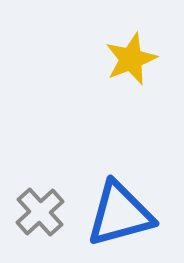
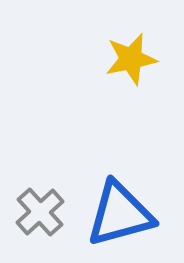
yellow star: rotated 10 degrees clockwise
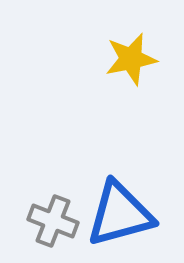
gray cross: moved 13 px right, 9 px down; rotated 27 degrees counterclockwise
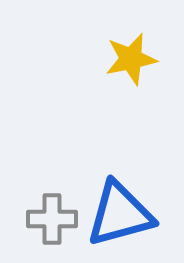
gray cross: moved 1 px left, 2 px up; rotated 21 degrees counterclockwise
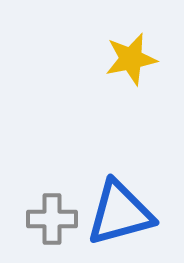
blue triangle: moved 1 px up
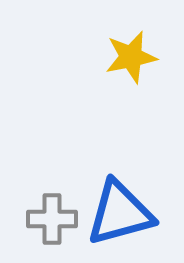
yellow star: moved 2 px up
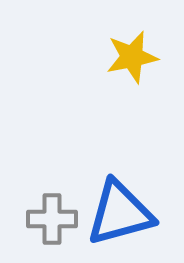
yellow star: moved 1 px right
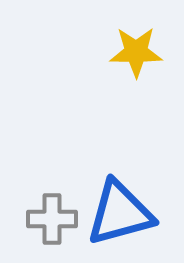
yellow star: moved 4 px right, 5 px up; rotated 12 degrees clockwise
